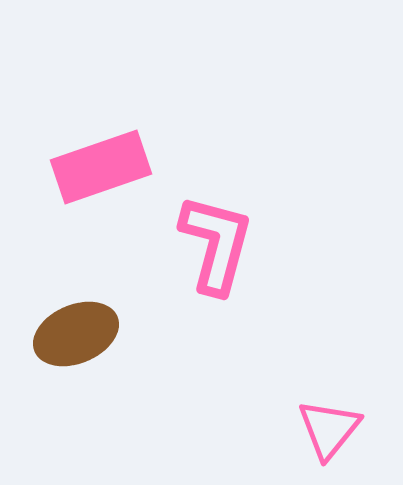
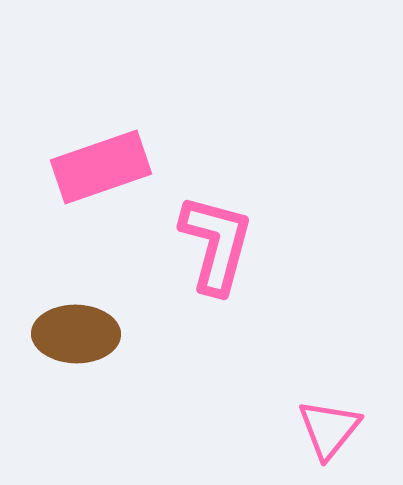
brown ellipse: rotated 24 degrees clockwise
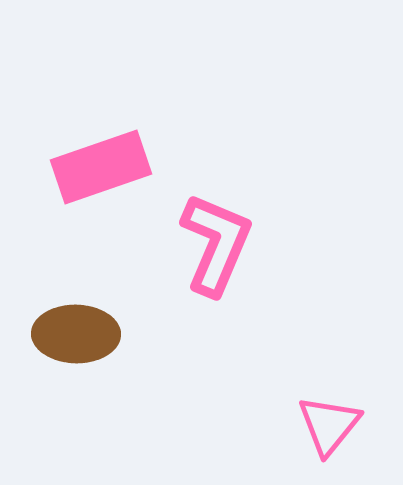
pink L-shape: rotated 8 degrees clockwise
pink triangle: moved 4 px up
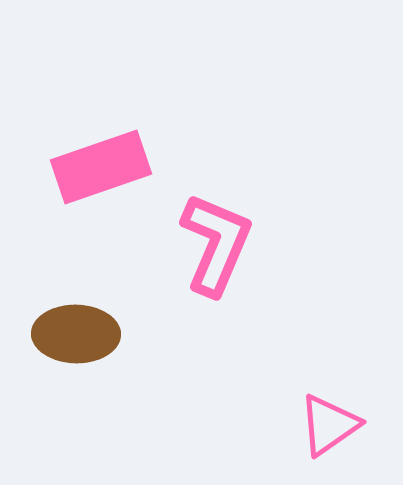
pink triangle: rotated 16 degrees clockwise
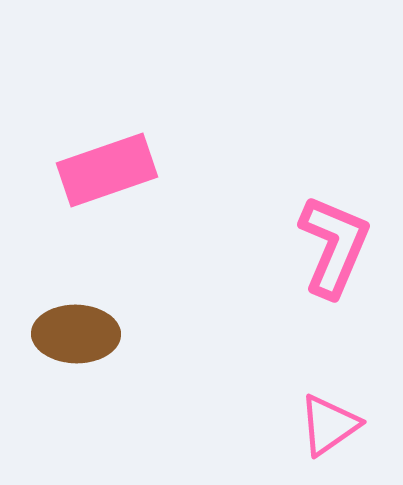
pink rectangle: moved 6 px right, 3 px down
pink L-shape: moved 118 px right, 2 px down
